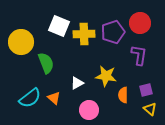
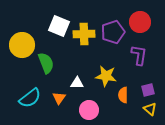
red circle: moved 1 px up
yellow circle: moved 1 px right, 3 px down
white triangle: rotated 32 degrees clockwise
purple square: moved 2 px right
orange triangle: moved 5 px right; rotated 24 degrees clockwise
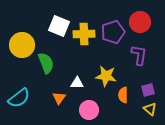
cyan semicircle: moved 11 px left
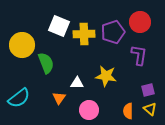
orange semicircle: moved 5 px right, 16 px down
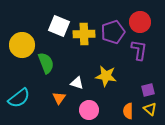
purple L-shape: moved 5 px up
white triangle: rotated 16 degrees clockwise
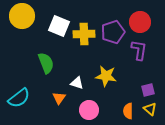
yellow circle: moved 29 px up
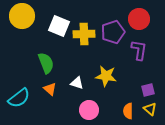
red circle: moved 1 px left, 3 px up
orange triangle: moved 9 px left, 9 px up; rotated 24 degrees counterclockwise
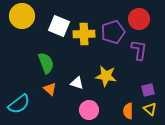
cyan semicircle: moved 6 px down
